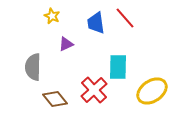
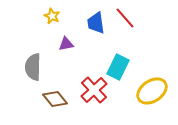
purple triangle: rotated 14 degrees clockwise
cyan rectangle: rotated 25 degrees clockwise
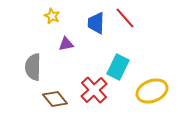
blue trapezoid: rotated 10 degrees clockwise
yellow ellipse: rotated 12 degrees clockwise
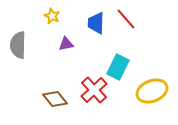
red line: moved 1 px right, 1 px down
gray semicircle: moved 15 px left, 22 px up
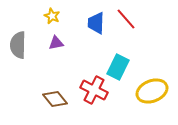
purple triangle: moved 10 px left, 1 px up
red cross: rotated 20 degrees counterclockwise
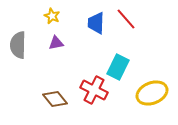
yellow ellipse: moved 2 px down
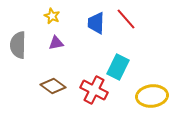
yellow ellipse: moved 3 px down; rotated 16 degrees clockwise
brown diamond: moved 2 px left, 13 px up; rotated 15 degrees counterclockwise
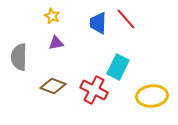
blue trapezoid: moved 2 px right
gray semicircle: moved 1 px right, 12 px down
brown diamond: rotated 15 degrees counterclockwise
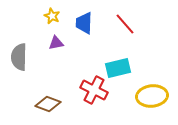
red line: moved 1 px left, 5 px down
blue trapezoid: moved 14 px left
cyan rectangle: moved 1 px down; rotated 50 degrees clockwise
brown diamond: moved 5 px left, 18 px down
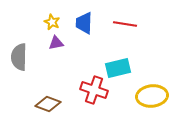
yellow star: moved 6 px down
red line: rotated 40 degrees counterclockwise
red cross: rotated 8 degrees counterclockwise
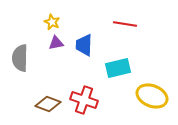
blue trapezoid: moved 22 px down
gray semicircle: moved 1 px right, 1 px down
red cross: moved 10 px left, 10 px down
yellow ellipse: rotated 28 degrees clockwise
